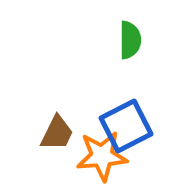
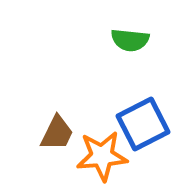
green semicircle: rotated 96 degrees clockwise
blue square: moved 17 px right, 2 px up
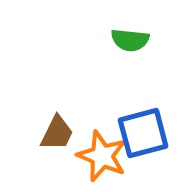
blue square: moved 9 px down; rotated 12 degrees clockwise
orange star: rotated 27 degrees clockwise
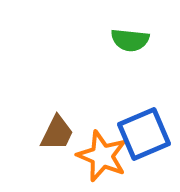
blue square: moved 1 px right, 1 px down; rotated 8 degrees counterclockwise
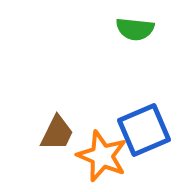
green semicircle: moved 5 px right, 11 px up
blue square: moved 4 px up
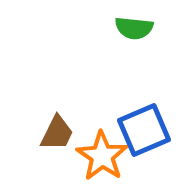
green semicircle: moved 1 px left, 1 px up
orange star: rotated 12 degrees clockwise
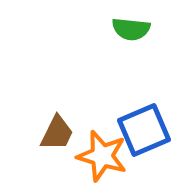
green semicircle: moved 3 px left, 1 px down
orange star: rotated 18 degrees counterclockwise
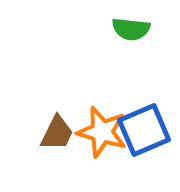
orange star: moved 24 px up
